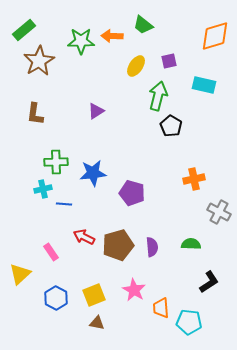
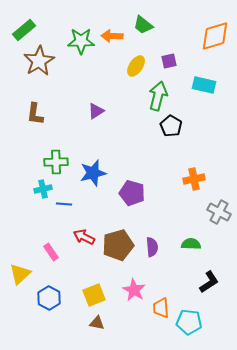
blue star: rotated 8 degrees counterclockwise
blue hexagon: moved 7 px left
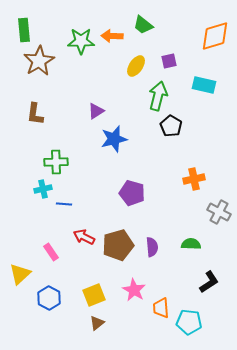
green rectangle: rotated 55 degrees counterclockwise
blue star: moved 21 px right, 34 px up
brown triangle: rotated 49 degrees counterclockwise
